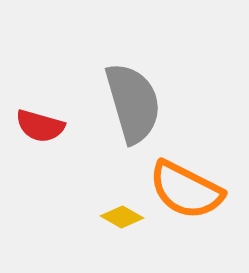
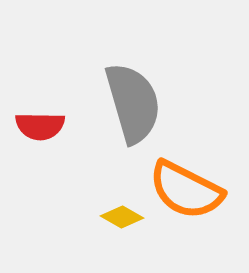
red semicircle: rotated 15 degrees counterclockwise
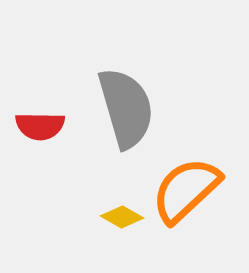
gray semicircle: moved 7 px left, 5 px down
orange semicircle: rotated 110 degrees clockwise
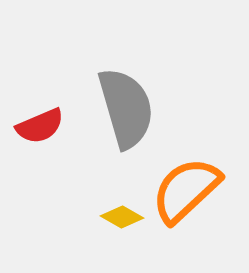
red semicircle: rotated 24 degrees counterclockwise
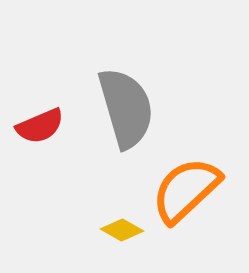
yellow diamond: moved 13 px down
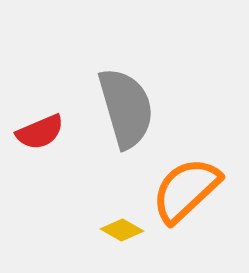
red semicircle: moved 6 px down
